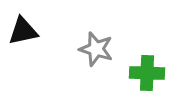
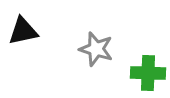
green cross: moved 1 px right
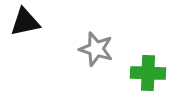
black triangle: moved 2 px right, 9 px up
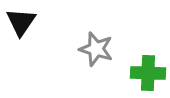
black triangle: moved 4 px left; rotated 44 degrees counterclockwise
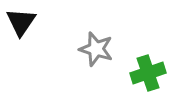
green cross: rotated 20 degrees counterclockwise
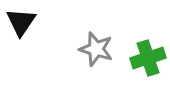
green cross: moved 15 px up
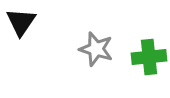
green cross: moved 1 px right, 1 px up; rotated 12 degrees clockwise
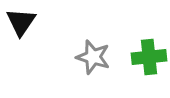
gray star: moved 3 px left, 8 px down
